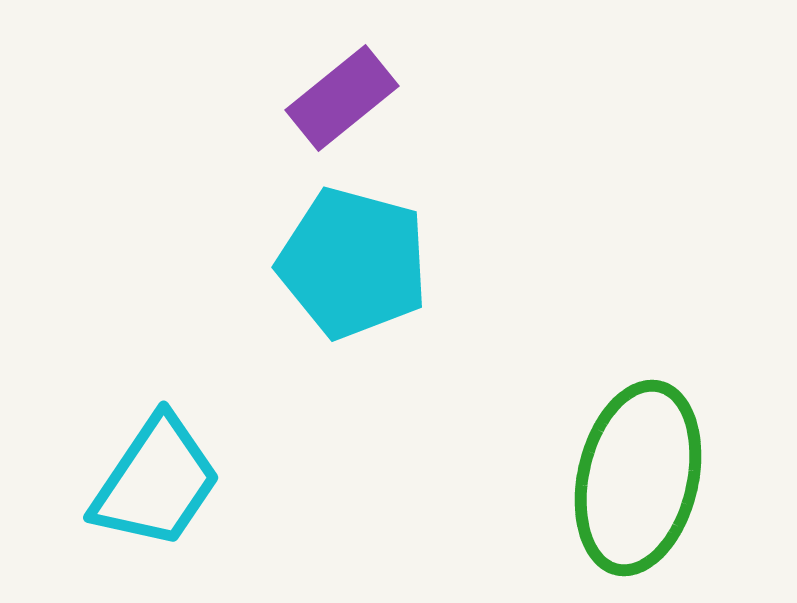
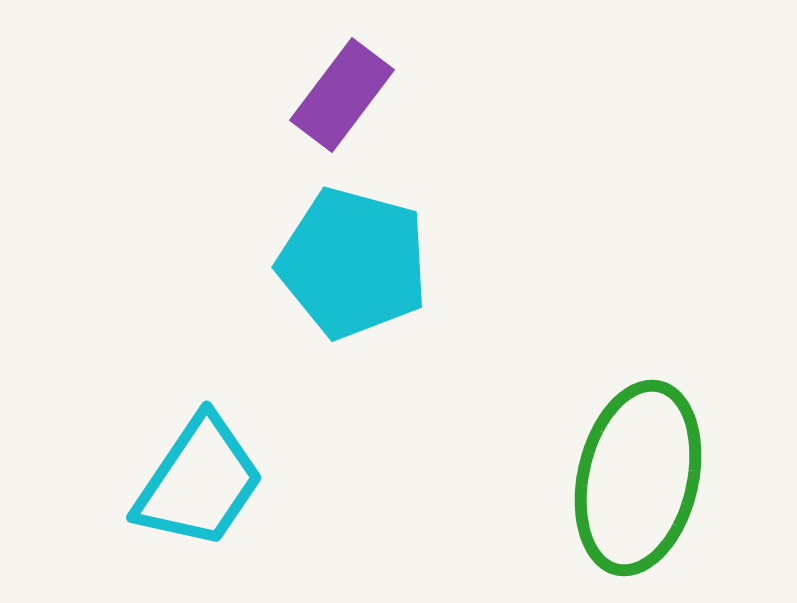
purple rectangle: moved 3 px up; rotated 14 degrees counterclockwise
cyan trapezoid: moved 43 px right
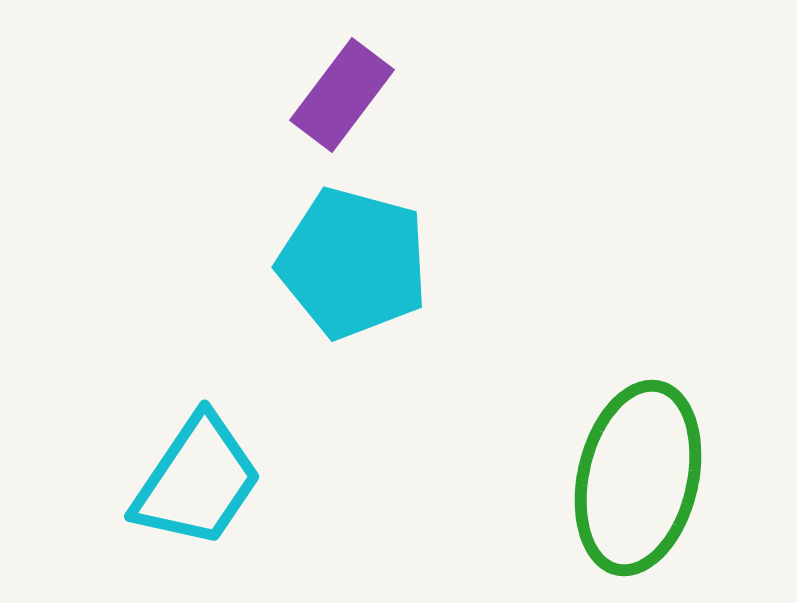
cyan trapezoid: moved 2 px left, 1 px up
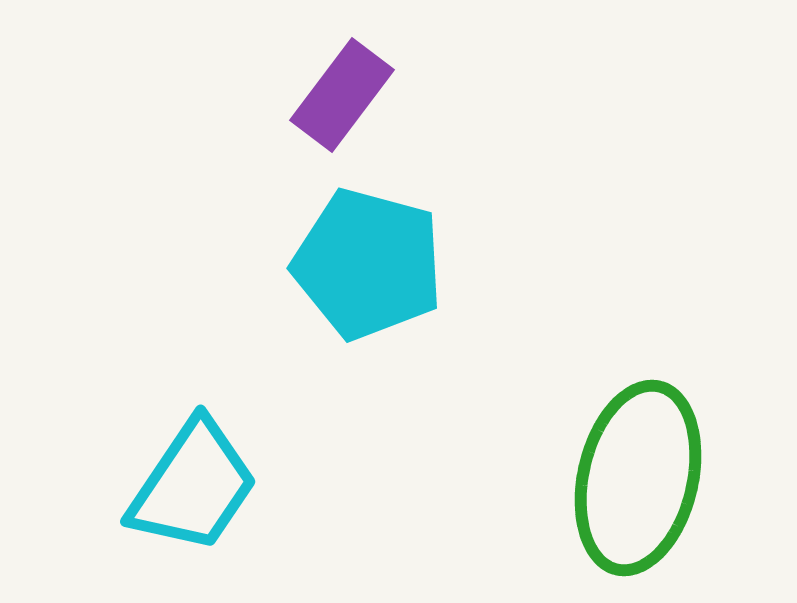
cyan pentagon: moved 15 px right, 1 px down
cyan trapezoid: moved 4 px left, 5 px down
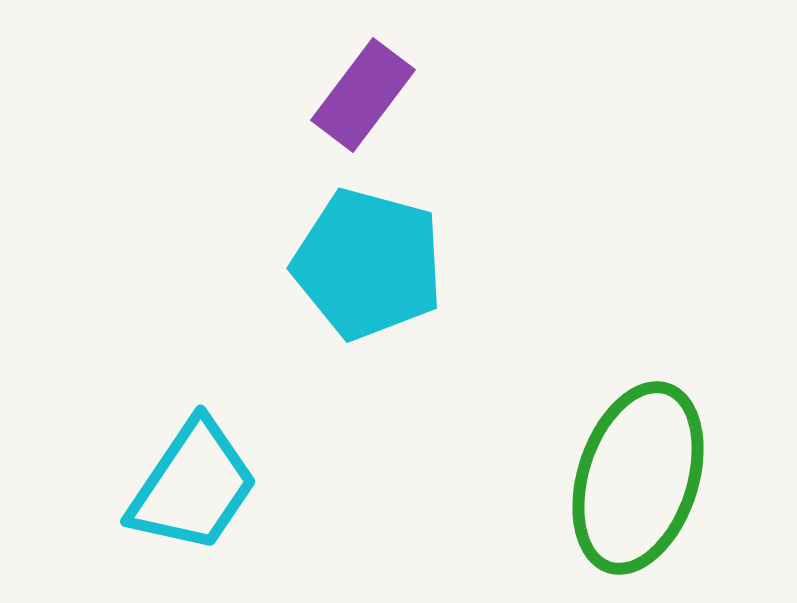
purple rectangle: moved 21 px right
green ellipse: rotated 5 degrees clockwise
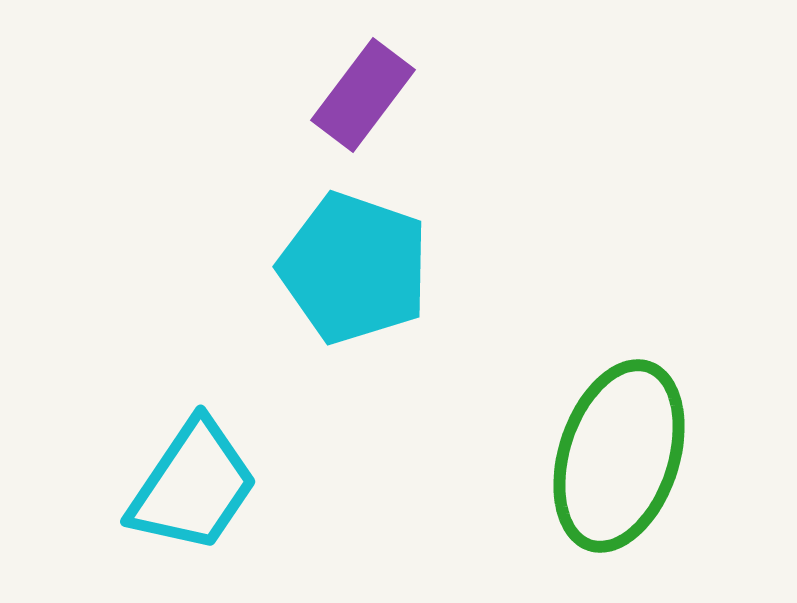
cyan pentagon: moved 14 px left, 4 px down; rotated 4 degrees clockwise
green ellipse: moved 19 px left, 22 px up
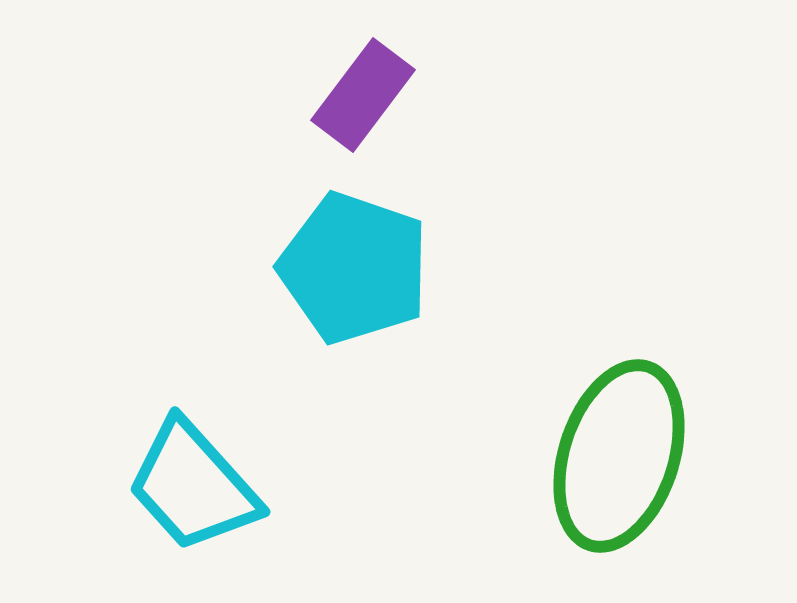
cyan trapezoid: rotated 104 degrees clockwise
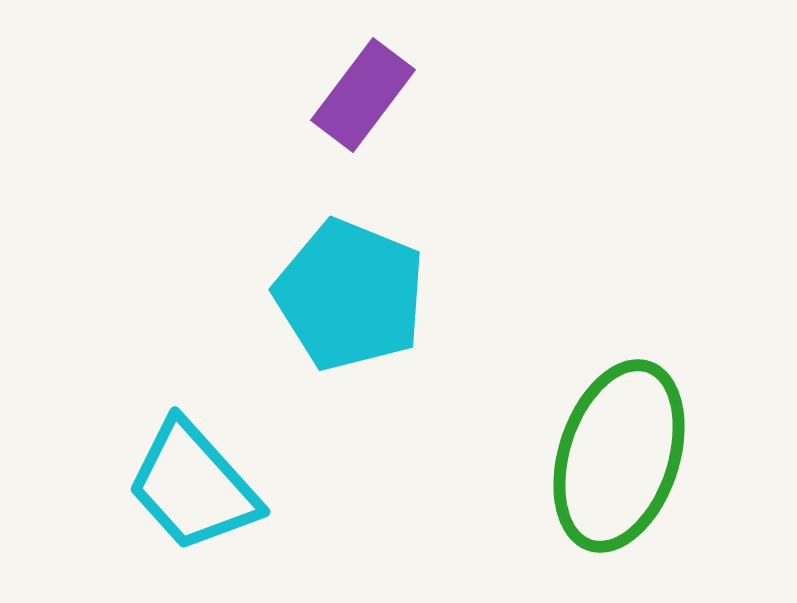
cyan pentagon: moved 4 px left, 27 px down; rotated 3 degrees clockwise
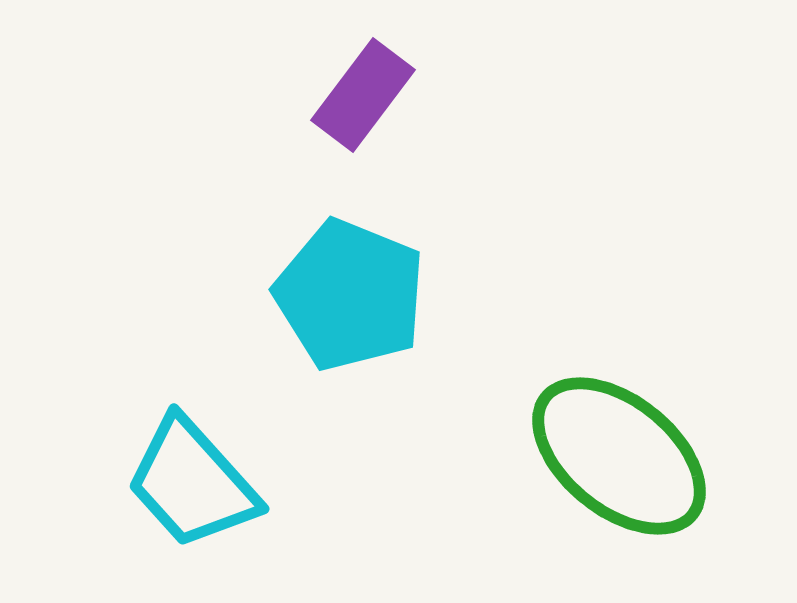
green ellipse: rotated 69 degrees counterclockwise
cyan trapezoid: moved 1 px left, 3 px up
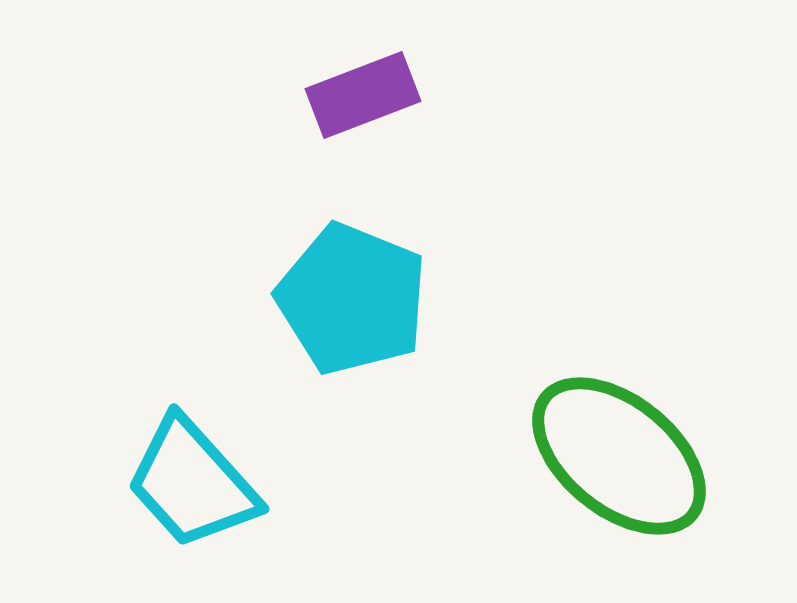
purple rectangle: rotated 32 degrees clockwise
cyan pentagon: moved 2 px right, 4 px down
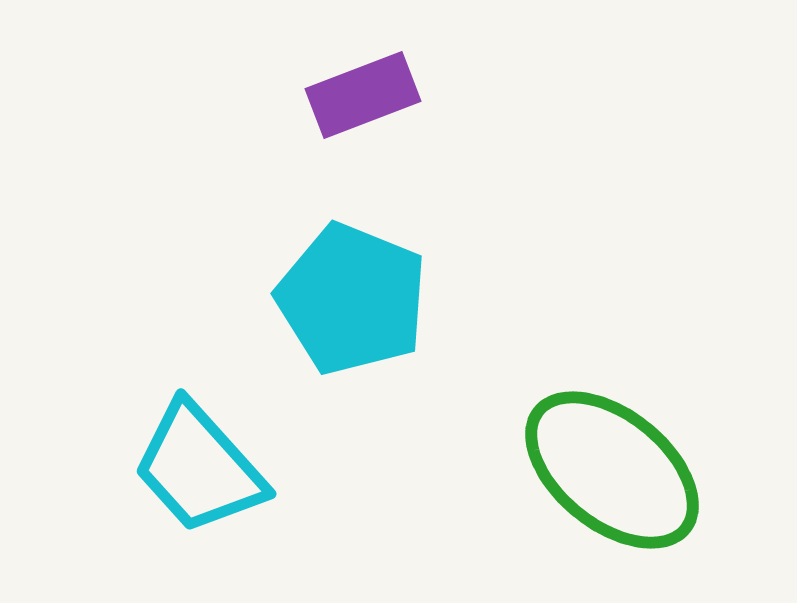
green ellipse: moved 7 px left, 14 px down
cyan trapezoid: moved 7 px right, 15 px up
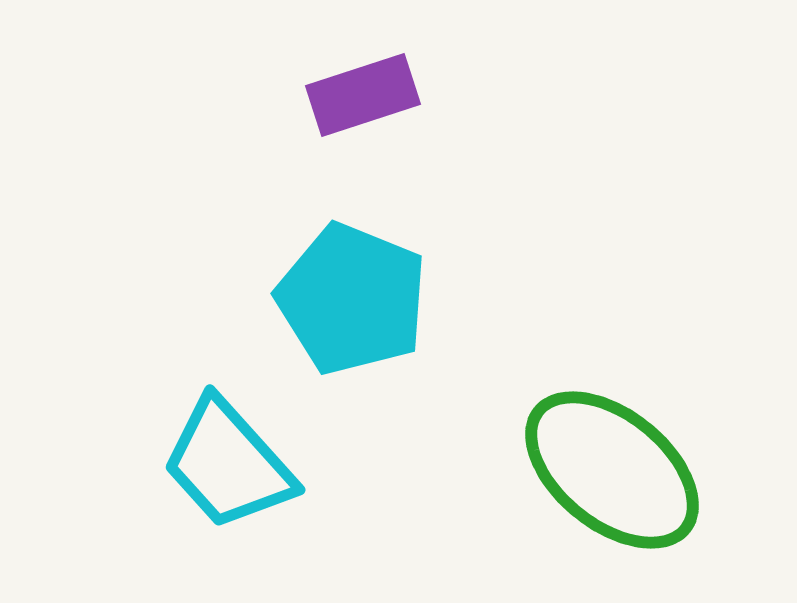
purple rectangle: rotated 3 degrees clockwise
cyan trapezoid: moved 29 px right, 4 px up
